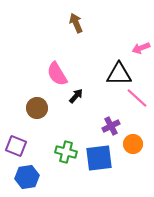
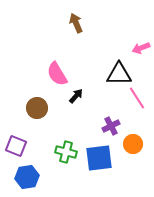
pink line: rotated 15 degrees clockwise
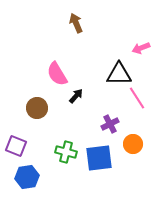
purple cross: moved 1 px left, 2 px up
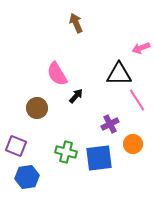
pink line: moved 2 px down
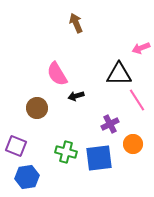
black arrow: rotated 147 degrees counterclockwise
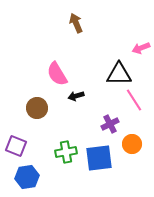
pink line: moved 3 px left
orange circle: moved 1 px left
green cross: rotated 25 degrees counterclockwise
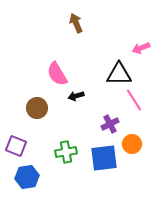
blue square: moved 5 px right
